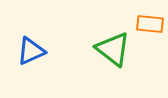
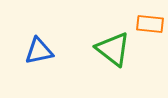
blue triangle: moved 8 px right; rotated 12 degrees clockwise
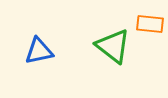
green triangle: moved 3 px up
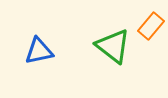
orange rectangle: moved 1 px right, 2 px down; rotated 56 degrees counterclockwise
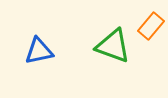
green triangle: rotated 18 degrees counterclockwise
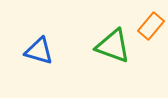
blue triangle: rotated 28 degrees clockwise
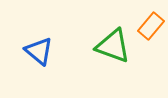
blue triangle: rotated 24 degrees clockwise
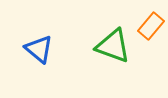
blue triangle: moved 2 px up
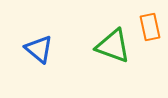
orange rectangle: moved 1 px left, 1 px down; rotated 52 degrees counterclockwise
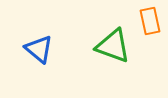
orange rectangle: moved 6 px up
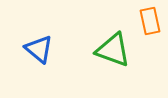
green triangle: moved 4 px down
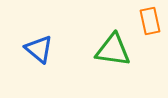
green triangle: rotated 12 degrees counterclockwise
